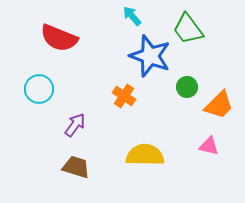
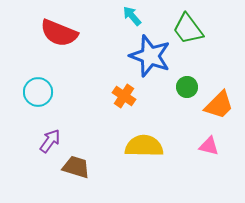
red semicircle: moved 5 px up
cyan circle: moved 1 px left, 3 px down
purple arrow: moved 25 px left, 16 px down
yellow semicircle: moved 1 px left, 9 px up
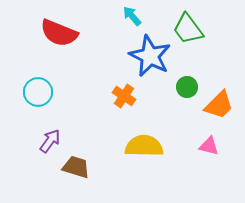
blue star: rotated 6 degrees clockwise
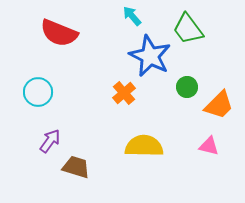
orange cross: moved 3 px up; rotated 15 degrees clockwise
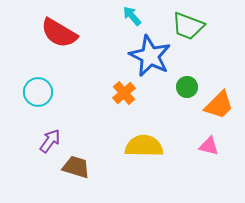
green trapezoid: moved 3 px up; rotated 32 degrees counterclockwise
red semicircle: rotated 9 degrees clockwise
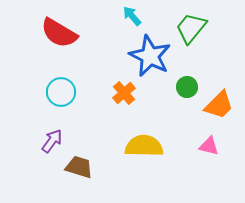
green trapezoid: moved 3 px right, 2 px down; rotated 108 degrees clockwise
cyan circle: moved 23 px right
purple arrow: moved 2 px right
brown trapezoid: moved 3 px right
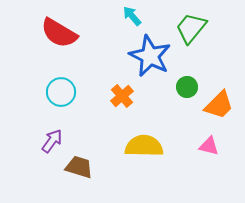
orange cross: moved 2 px left, 3 px down
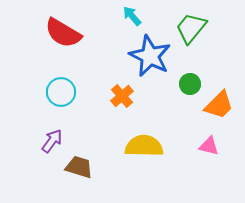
red semicircle: moved 4 px right
green circle: moved 3 px right, 3 px up
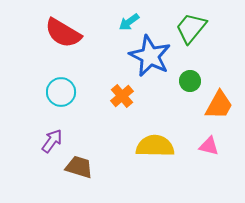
cyan arrow: moved 3 px left, 6 px down; rotated 85 degrees counterclockwise
green circle: moved 3 px up
orange trapezoid: rotated 16 degrees counterclockwise
yellow semicircle: moved 11 px right
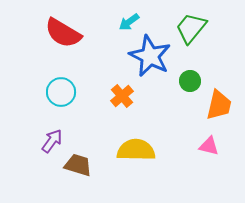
orange trapezoid: rotated 16 degrees counterclockwise
yellow semicircle: moved 19 px left, 4 px down
brown trapezoid: moved 1 px left, 2 px up
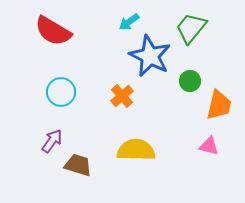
red semicircle: moved 10 px left, 2 px up
